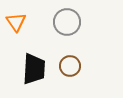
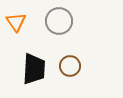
gray circle: moved 8 px left, 1 px up
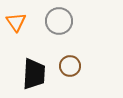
black trapezoid: moved 5 px down
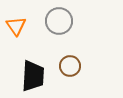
orange triangle: moved 4 px down
black trapezoid: moved 1 px left, 2 px down
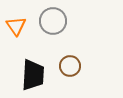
gray circle: moved 6 px left
black trapezoid: moved 1 px up
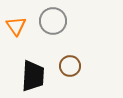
black trapezoid: moved 1 px down
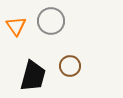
gray circle: moved 2 px left
black trapezoid: rotated 12 degrees clockwise
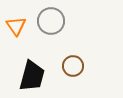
brown circle: moved 3 px right
black trapezoid: moved 1 px left
